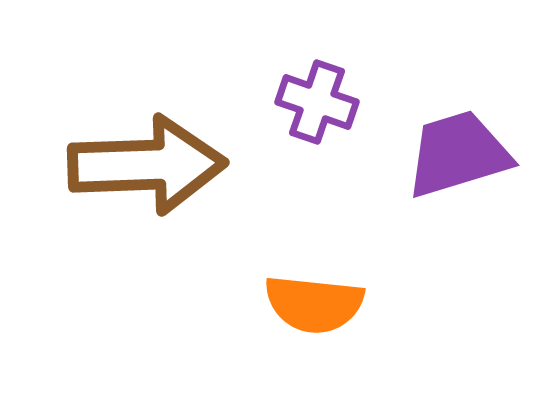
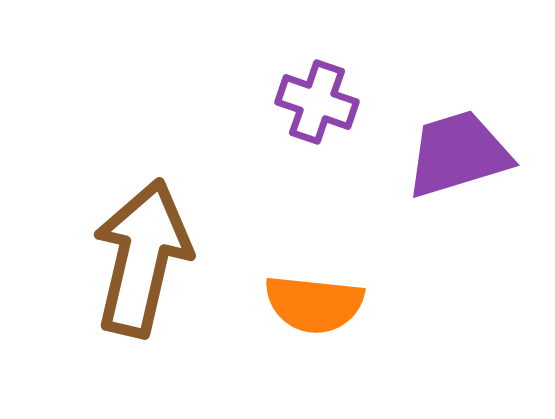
brown arrow: moved 5 px left, 93 px down; rotated 75 degrees counterclockwise
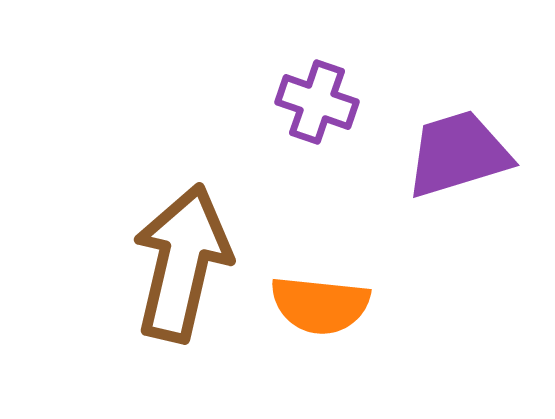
brown arrow: moved 40 px right, 5 px down
orange semicircle: moved 6 px right, 1 px down
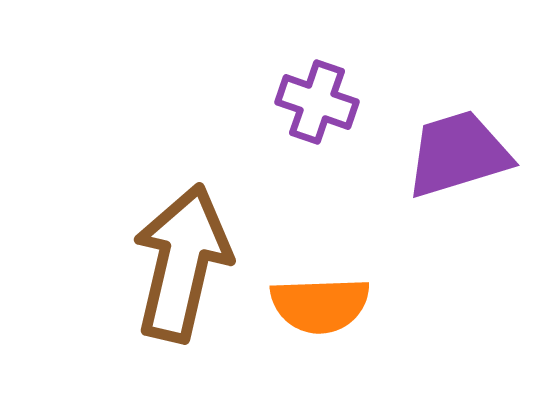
orange semicircle: rotated 8 degrees counterclockwise
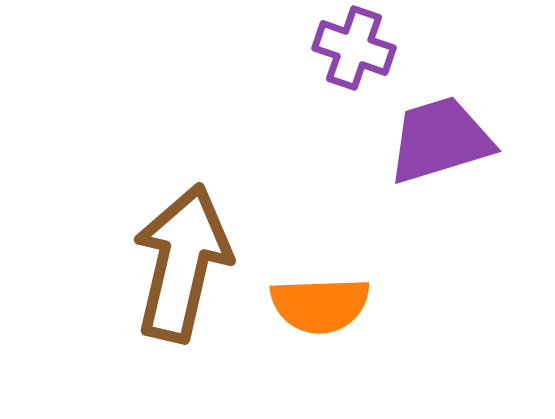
purple cross: moved 37 px right, 54 px up
purple trapezoid: moved 18 px left, 14 px up
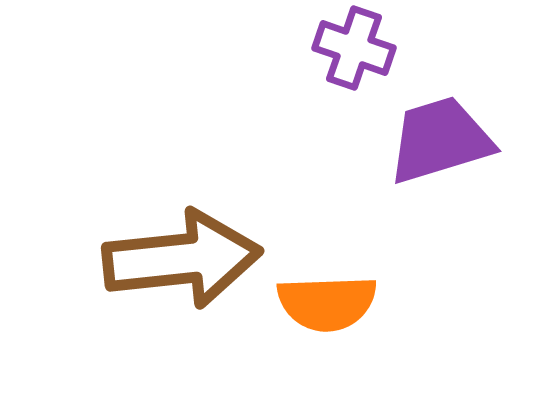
brown arrow: moved 4 px up; rotated 71 degrees clockwise
orange semicircle: moved 7 px right, 2 px up
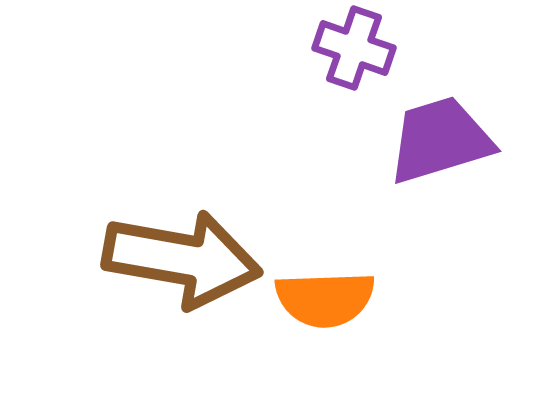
brown arrow: rotated 16 degrees clockwise
orange semicircle: moved 2 px left, 4 px up
